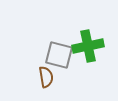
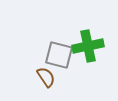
brown semicircle: rotated 25 degrees counterclockwise
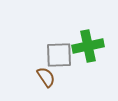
gray square: rotated 16 degrees counterclockwise
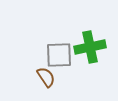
green cross: moved 2 px right, 1 px down
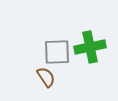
gray square: moved 2 px left, 3 px up
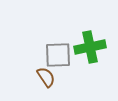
gray square: moved 1 px right, 3 px down
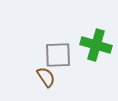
green cross: moved 6 px right, 2 px up; rotated 28 degrees clockwise
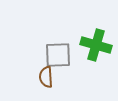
brown semicircle: rotated 150 degrees counterclockwise
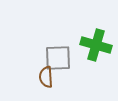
gray square: moved 3 px down
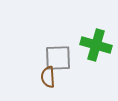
brown semicircle: moved 2 px right
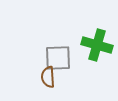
green cross: moved 1 px right
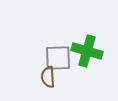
green cross: moved 10 px left, 6 px down
